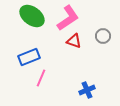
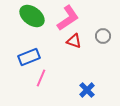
blue cross: rotated 21 degrees counterclockwise
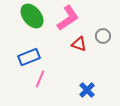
green ellipse: rotated 15 degrees clockwise
red triangle: moved 5 px right, 3 px down
pink line: moved 1 px left, 1 px down
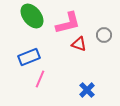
pink L-shape: moved 5 px down; rotated 20 degrees clockwise
gray circle: moved 1 px right, 1 px up
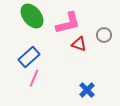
blue rectangle: rotated 20 degrees counterclockwise
pink line: moved 6 px left, 1 px up
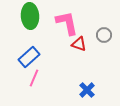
green ellipse: moved 2 px left; rotated 35 degrees clockwise
pink L-shape: moved 1 px left; rotated 88 degrees counterclockwise
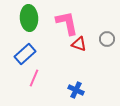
green ellipse: moved 1 px left, 2 px down
gray circle: moved 3 px right, 4 px down
blue rectangle: moved 4 px left, 3 px up
blue cross: moved 11 px left; rotated 21 degrees counterclockwise
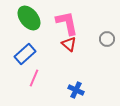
green ellipse: rotated 35 degrees counterclockwise
red triangle: moved 10 px left; rotated 21 degrees clockwise
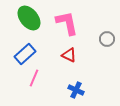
red triangle: moved 11 px down; rotated 14 degrees counterclockwise
